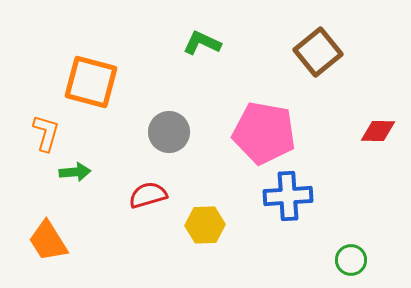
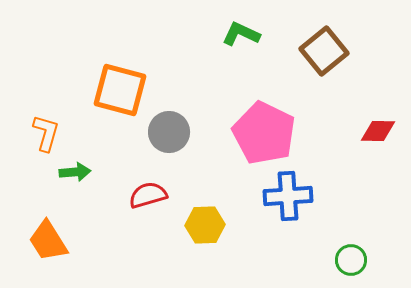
green L-shape: moved 39 px right, 9 px up
brown square: moved 6 px right, 1 px up
orange square: moved 29 px right, 8 px down
pink pentagon: rotated 16 degrees clockwise
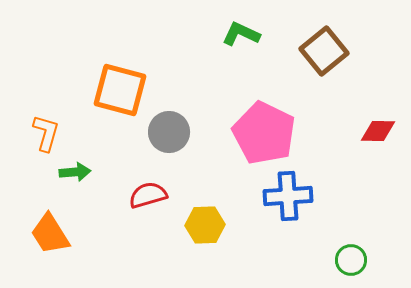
orange trapezoid: moved 2 px right, 7 px up
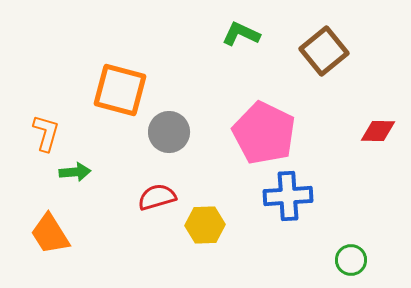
red semicircle: moved 9 px right, 2 px down
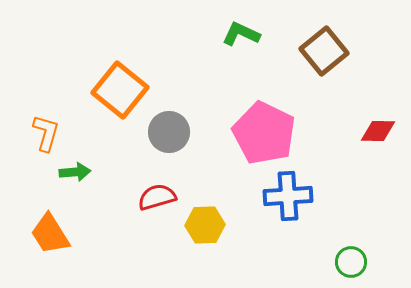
orange square: rotated 24 degrees clockwise
green circle: moved 2 px down
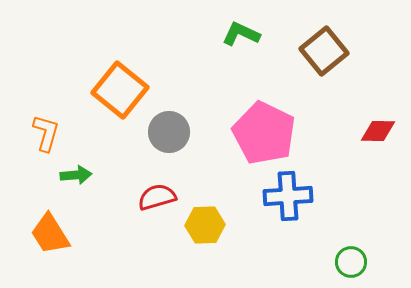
green arrow: moved 1 px right, 3 px down
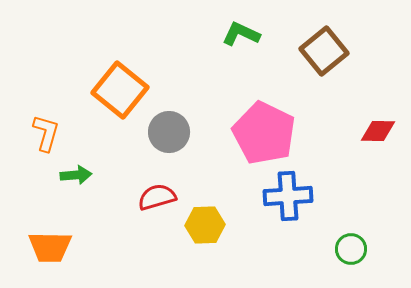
orange trapezoid: moved 13 px down; rotated 57 degrees counterclockwise
green circle: moved 13 px up
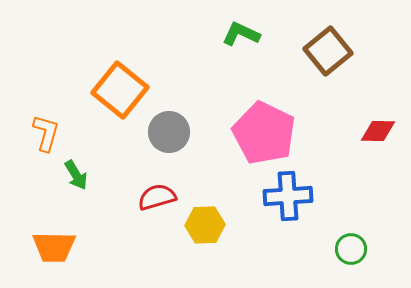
brown square: moved 4 px right
green arrow: rotated 64 degrees clockwise
orange trapezoid: moved 4 px right
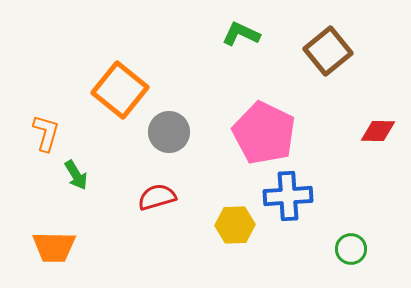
yellow hexagon: moved 30 px right
